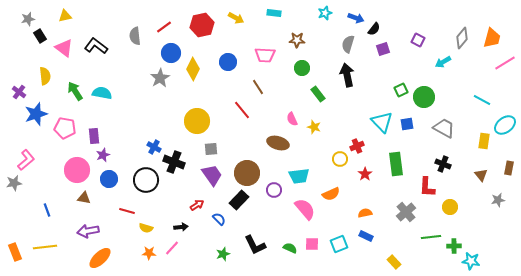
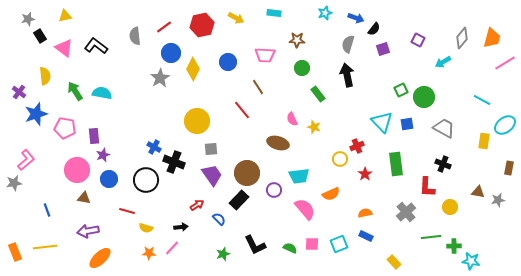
brown triangle at (481, 175): moved 3 px left, 17 px down; rotated 40 degrees counterclockwise
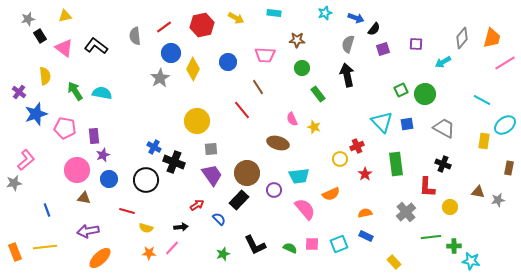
purple square at (418, 40): moved 2 px left, 4 px down; rotated 24 degrees counterclockwise
green circle at (424, 97): moved 1 px right, 3 px up
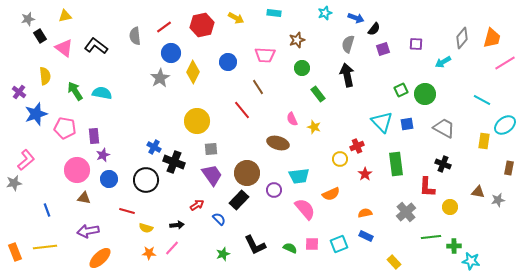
brown star at (297, 40): rotated 21 degrees counterclockwise
yellow diamond at (193, 69): moved 3 px down
black arrow at (181, 227): moved 4 px left, 2 px up
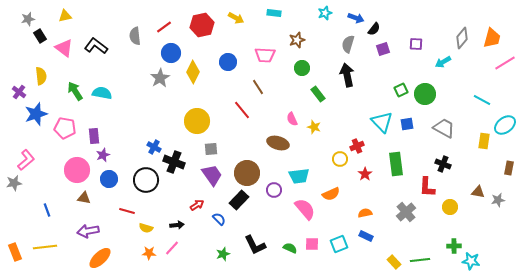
yellow semicircle at (45, 76): moved 4 px left
green line at (431, 237): moved 11 px left, 23 px down
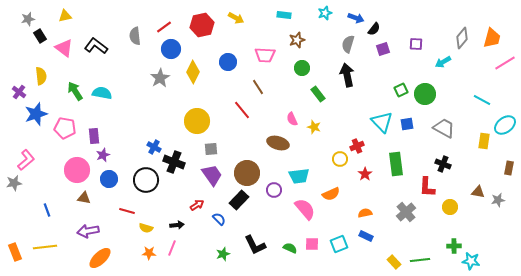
cyan rectangle at (274, 13): moved 10 px right, 2 px down
blue circle at (171, 53): moved 4 px up
pink line at (172, 248): rotated 21 degrees counterclockwise
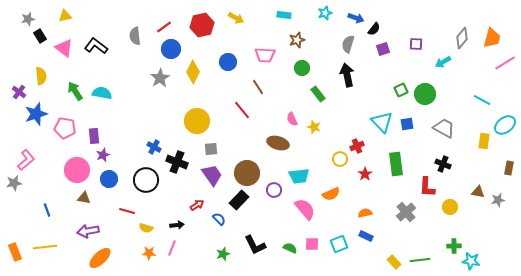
black cross at (174, 162): moved 3 px right
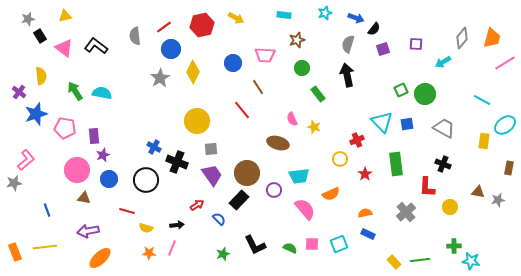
blue circle at (228, 62): moved 5 px right, 1 px down
red cross at (357, 146): moved 6 px up
blue rectangle at (366, 236): moved 2 px right, 2 px up
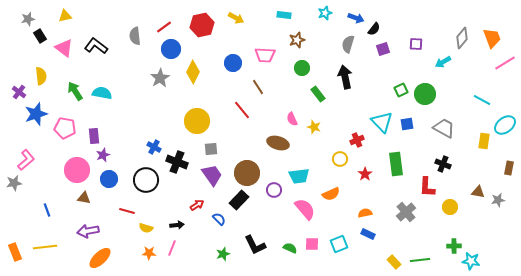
orange trapezoid at (492, 38): rotated 35 degrees counterclockwise
black arrow at (347, 75): moved 2 px left, 2 px down
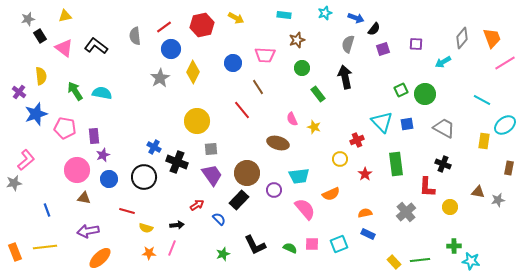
black circle at (146, 180): moved 2 px left, 3 px up
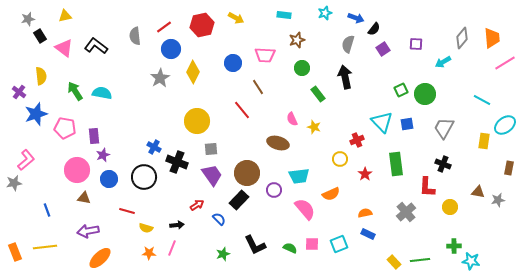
orange trapezoid at (492, 38): rotated 15 degrees clockwise
purple square at (383, 49): rotated 16 degrees counterclockwise
gray trapezoid at (444, 128): rotated 90 degrees counterclockwise
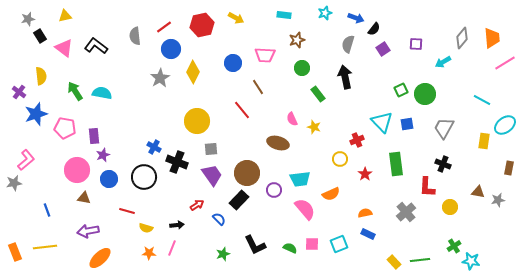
cyan trapezoid at (299, 176): moved 1 px right, 3 px down
green cross at (454, 246): rotated 32 degrees counterclockwise
